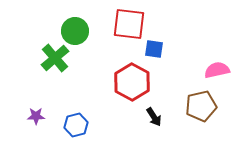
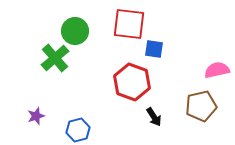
red hexagon: rotated 9 degrees counterclockwise
purple star: rotated 18 degrees counterclockwise
blue hexagon: moved 2 px right, 5 px down
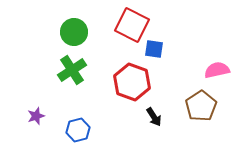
red square: moved 3 px right, 1 px down; rotated 20 degrees clockwise
green circle: moved 1 px left, 1 px down
green cross: moved 17 px right, 12 px down; rotated 8 degrees clockwise
brown pentagon: rotated 20 degrees counterclockwise
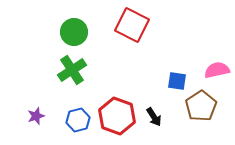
blue square: moved 23 px right, 32 px down
red hexagon: moved 15 px left, 34 px down
blue hexagon: moved 10 px up
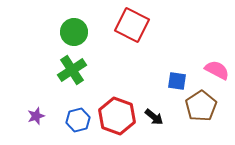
pink semicircle: rotated 40 degrees clockwise
black arrow: rotated 18 degrees counterclockwise
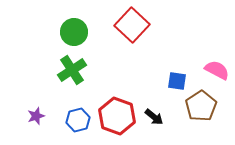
red square: rotated 16 degrees clockwise
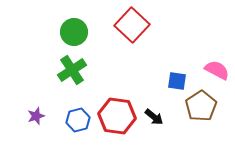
red hexagon: rotated 12 degrees counterclockwise
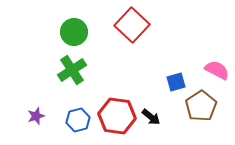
blue square: moved 1 px left, 1 px down; rotated 24 degrees counterclockwise
black arrow: moved 3 px left
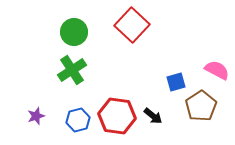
black arrow: moved 2 px right, 1 px up
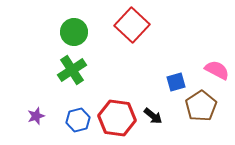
red hexagon: moved 2 px down
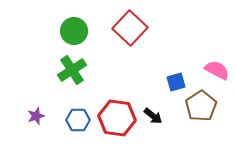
red square: moved 2 px left, 3 px down
green circle: moved 1 px up
blue hexagon: rotated 15 degrees clockwise
